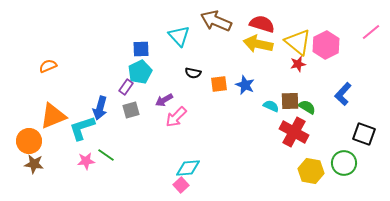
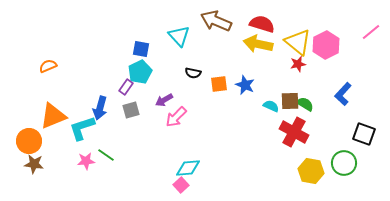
blue square: rotated 12 degrees clockwise
green semicircle: moved 2 px left, 3 px up
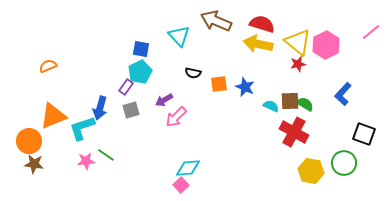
blue star: moved 2 px down
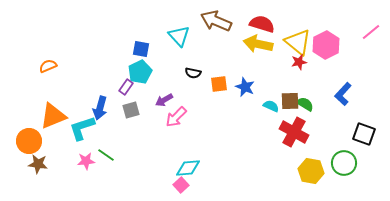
red star: moved 1 px right, 2 px up
brown star: moved 4 px right
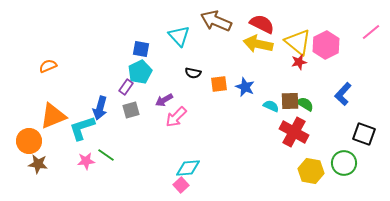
red semicircle: rotated 10 degrees clockwise
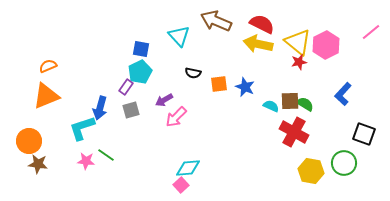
orange triangle: moved 7 px left, 20 px up
pink star: rotated 12 degrees clockwise
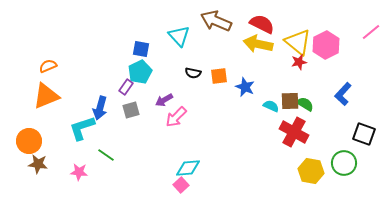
orange square: moved 8 px up
pink star: moved 7 px left, 11 px down
